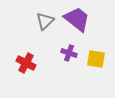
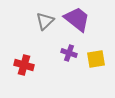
yellow square: rotated 18 degrees counterclockwise
red cross: moved 2 px left, 2 px down; rotated 12 degrees counterclockwise
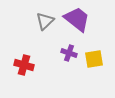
yellow square: moved 2 px left
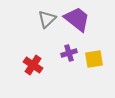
gray triangle: moved 2 px right, 2 px up
purple cross: rotated 35 degrees counterclockwise
red cross: moved 9 px right; rotated 18 degrees clockwise
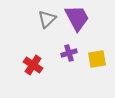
purple trapezoid: moved 1 px up; rotated 24 degrees clockwise
yellow square: moved 3 px right
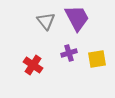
gray triangle: moved 1 px left, 2 px down; rotated 24 degrees counterclockwise
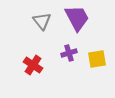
gray triangle: moved 4 px left
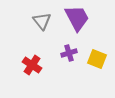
yellow square: rotated 30 degrees clockwise
red cross: moved 1 px left
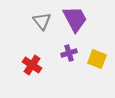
purple trapezoid: moved 2 px left, 1 px down
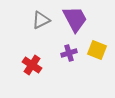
gray triangle: moved 1 px left, 1 px up; rotated 42 degrees clockwise
yellow square: moved 9 px up
